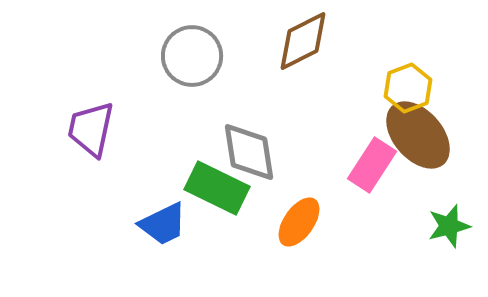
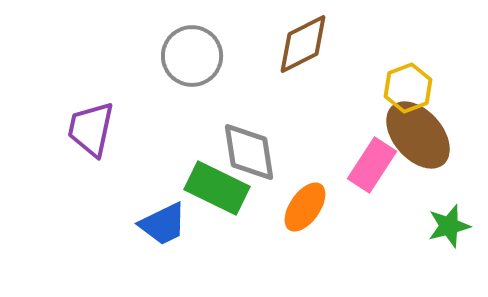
brown diamond: moved 3 px down
orange ellipse: moved 6 px right, 15 px up
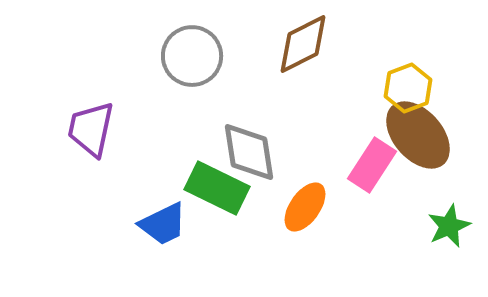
green star: rotated 9 degrees counterclockwise
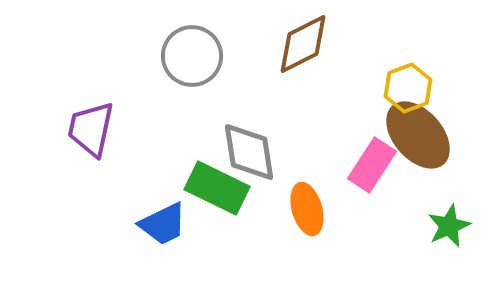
orange ellipse: moved 2 px right, 2 px down; rotated 51 degrees counterclockwise
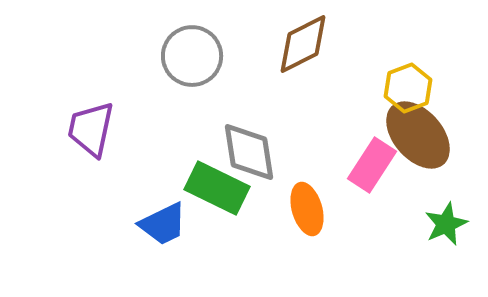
green star: moved 3 px left, 2 px up
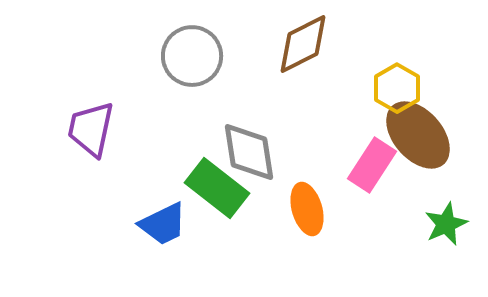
yellow hexagon: moved 11 px left; rotated 9 degrees counterclockwise
green rectangle: rotated 12 degrees clockwise
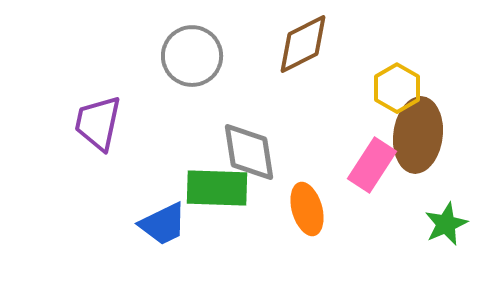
purple trapezoid: moved 7 px right, 6 px up
brown ellipse: rotated 48 degrees clockwise
green rectangle: rotated 36 degrees counterclockwise
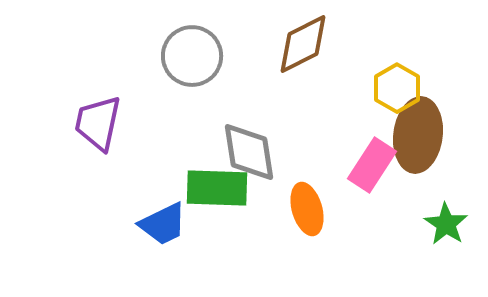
green star: rotated 15 degrees counterclockwise
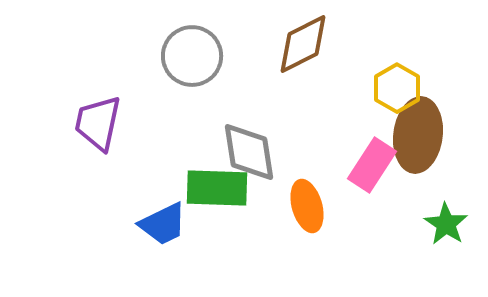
orange ellipse: moved 3 px up
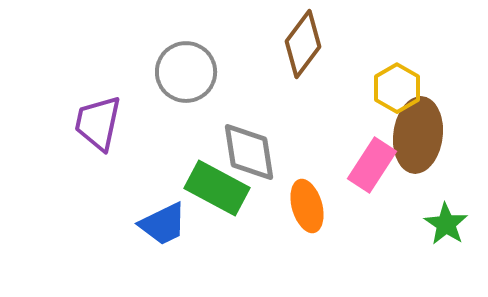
brown diamond: rotated 26 degrees counterclockwise
gray circle: moved 6 px left, 16 px down
green rectangle: rotated 26 degrees clockwise
